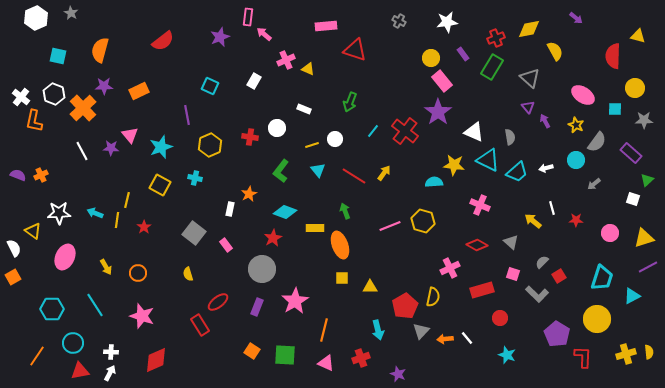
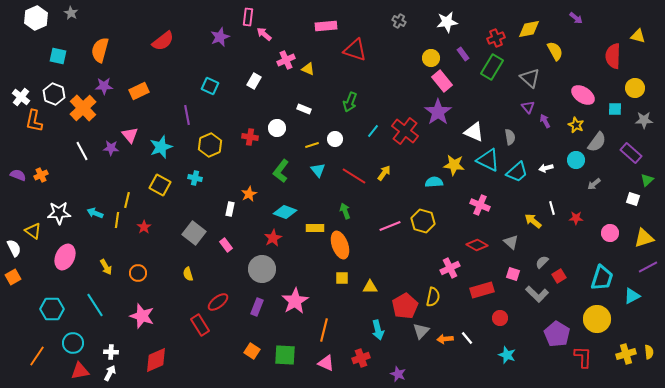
red star at (576, 220): moved 2 px up
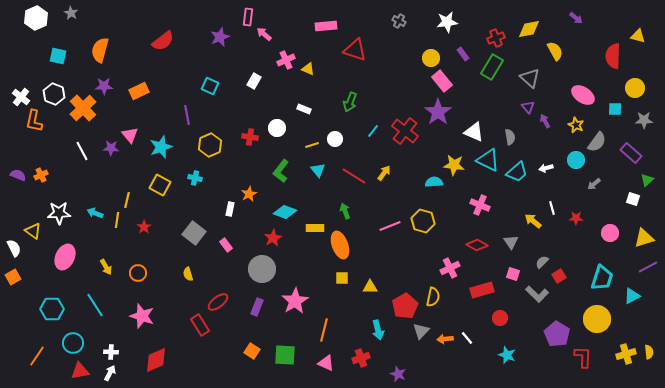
gray triangle at (511, 242): rotated 14 degrees clockwise
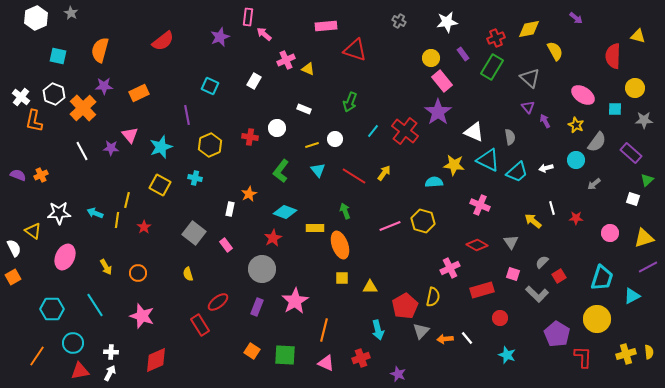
orange rectangle at (139, 91): moved 2 px down
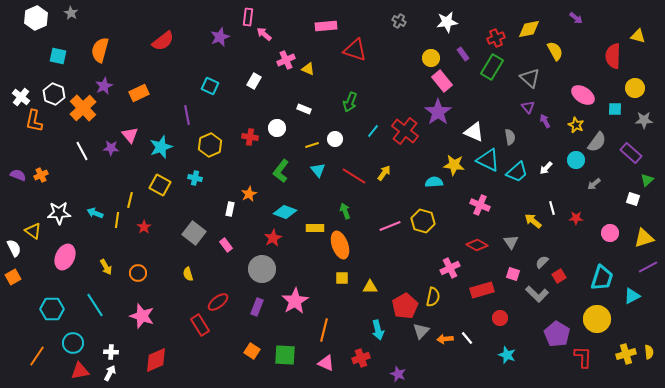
purple star at (104, 86): rotated 24 degrees counterclockwise
white arrow at (546, 168): rotated 32 degrees counterclockwise
yellow line at (127, 200): moved 3 px right
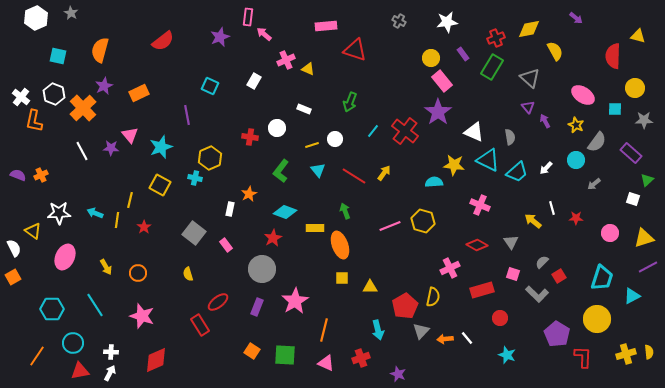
yellow hexagon at (210, 145): moved 13 px down
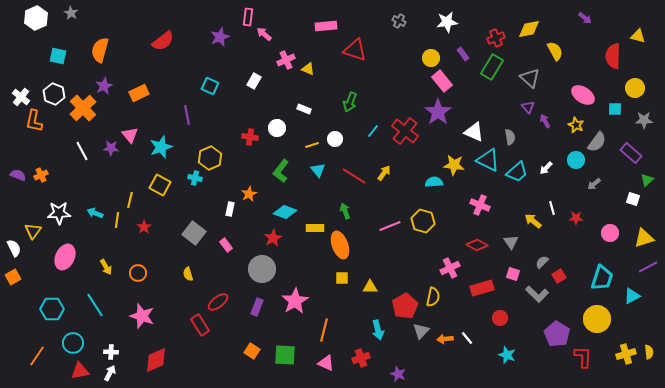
purple arrow at (576, 18): moved 9 px right
yellow triangle at (33, 231): rotated 30 degrees clockwise
red rectangle at (482, 290): moved 2 px up
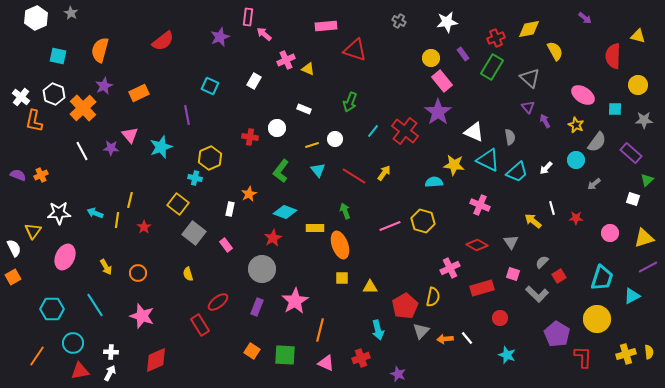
yellow circle at (635, 88): moved 3 px right, 3 px up
yellow square at (160, 185): moved 18 px right, 19 px down; rotated 10 degrees clockwise
orange line at (324, 330): moved 4 px left
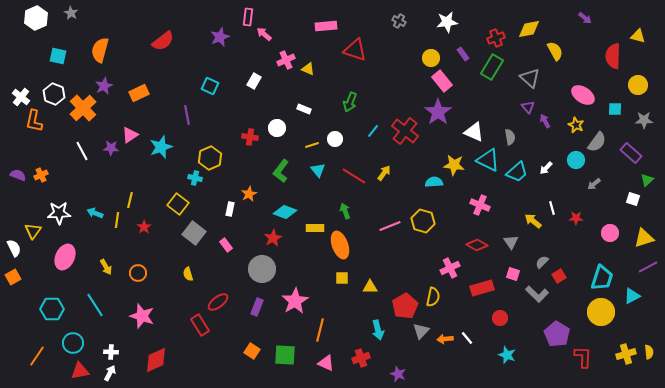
pink triangle at (130, 135): rotated 36 degrees clockwise
yellow circle at (597, 319): moved 4 px right, 7 px up
